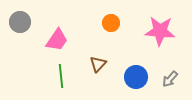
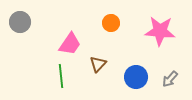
pink trapezoid: moved 13 px right, 4 px down
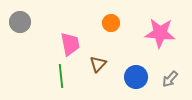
pink star: moved 2 px down
pink trapezoid: rotated 45 degrees counterclockwise
